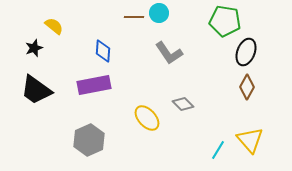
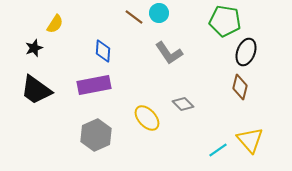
brown line: rotated 36 degrees clockwise
yellow semicircle: moved 1 px right, 2 px up; rotated 84 degrees clockwise
brown diamond: moved 7 px left; rotated 15 degrees counterclockwise
gray hexagon: moved 7 px right, 5 px up
cyan line: rotated 24 degrees clockwise
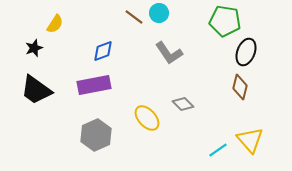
blue diamond: rotated 65 degrees clockwise
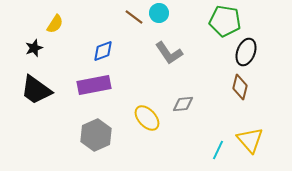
gray diamond: rotated 50 degrees counterclockwise
cyan line: rotated 30 degrees counterclockwise
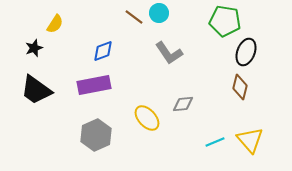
cyan line: moved 3 px left, 8 px up; rotated 42 degrees clockwise
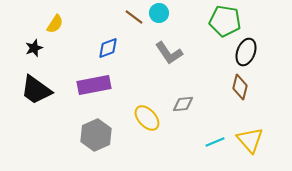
blue diamond: moved 5 px right, 3 px up
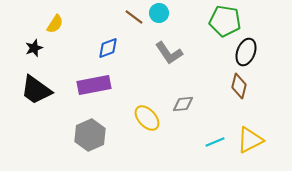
brown diamond: moved 1 px left, 1 px up
gray hexagon: moved 6 px left
yellow triangle: rotated 44 degrees clockwise
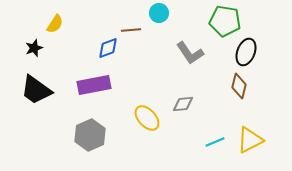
brown line: moved 3 px left, 13 px down; rotated 42 degrees counterclockwise
gray L-shape: moved 21 px right
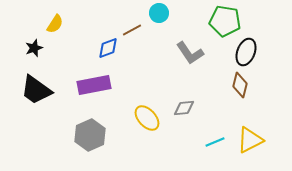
brown line: moved 1 px right; rotated 24 degrees counterclockwise
brown diamond: moved 1 px right, 1 px up
gray diamond: moved 1 px right, 4 px down
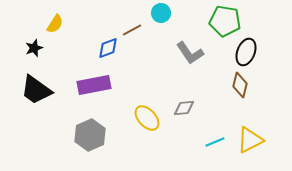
cyan circle: moved 2 px right
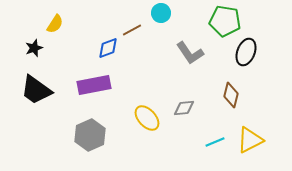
brown diamond: moved 9 px left, 10 px down
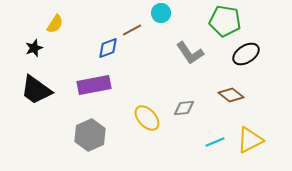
black ellipse: moved 2 px down; rotated 36 degrees clockwise
brown diamond: rotated 65 degrees counterclockwise
